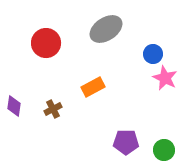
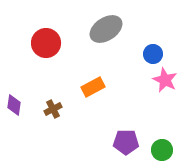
pink star: moved 2 px down
purple diamond: moved 1 px up
green circle: moved 2 px left
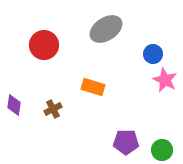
red circle: moved 2 px left, 2 px down
orange rectangle: rotated 45 degrees clockwise
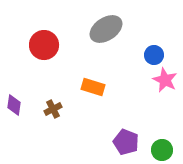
blue circle: moved 1 px right, 1 px down
purple pentagon: rotated 20 degrees clockwise
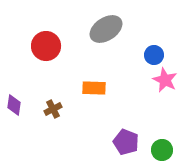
red circle: moved 2 px right, 1 px down
orange rectangle: moved 1 px right, 1 px down; rotated 15 degrees counterclockwise
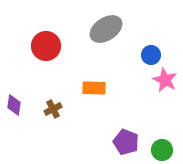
blue circle: moved 3 px left
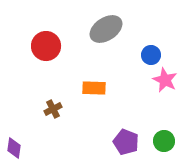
purple diamond: moved 43 px down
green circle: moved 2 px right, 9 px up
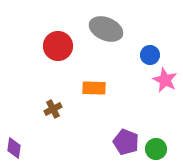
gray ellipse: rotated 56 degrees clockwise
red circle: moved 12 px right
blue circle: moved 1 px left
green circle: moved 8 px left, 8 px down
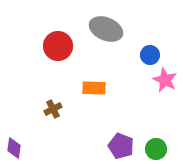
purple pentagon: moved 5 px left, 4 px down
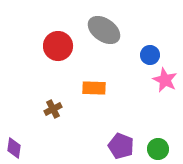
gray ellipse: moved 2 px left, 1 px down; rotated 12 degrees clockwise
green circle: moved 2 px right
